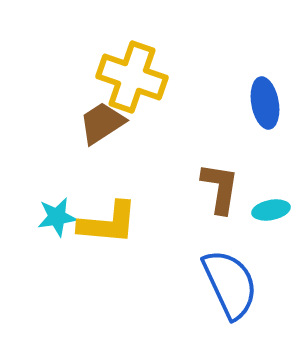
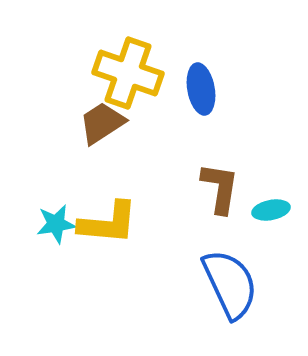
yellow cross: moved 4 px left, 4 px up
blue ellipse: moved 64 px left, 14 px up
cyan star: moved 1 px left, 7 px down
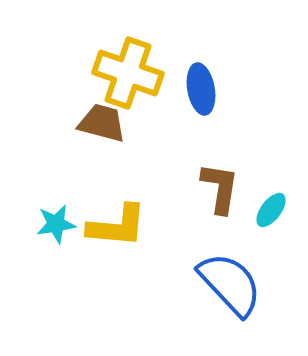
brown trapezoid: rotated 48 degrees clockwise
cyan ellipse: rotated 42 degrees counterclockwise
yellow L-shape: moved 9 px right, 3 px down
blue semicircle: rotated 18 degrees counterclockwise
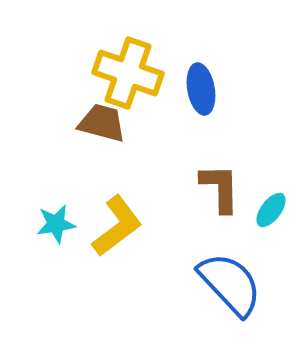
brown L-shape: rotated 10 degrees counterclockwise
yellow L-shape: rotated 42 degrees counterclockwise
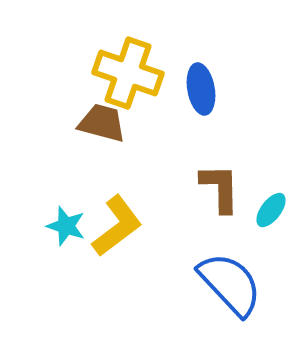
cyan star: moved 10 px right, 2 px down; rotated 27 degrees clockwise
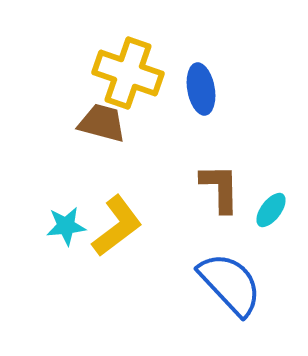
cyan star: rotated 24 degrees counterclockwise
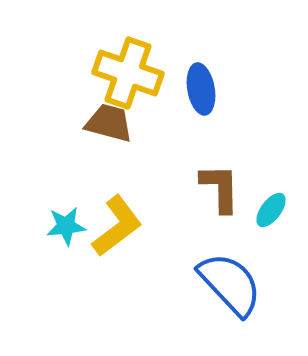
brown trapezoid: moved 7 px right
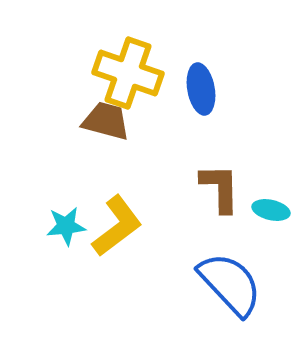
brown trapezoid: moved 3 px left, 2 px up
cyan ellipse: rotated 66 degrees clockwise
